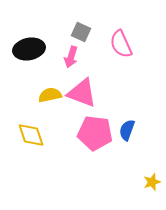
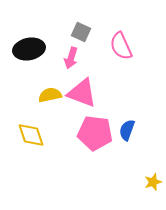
pink semicircle: moved 2 px down
pink arrow: moved 1 px down
yellow star: moved 1 px right
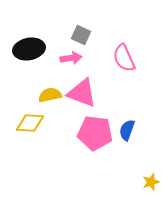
gray square: moved 3 px down
pink semicircle: moved 3 px right, 12 px down
pink arrow: rotated 115 degrees counterclockwise
yellow diamond: moved 1 px left, 12 px up; rotated 68 degrees counterclockwise
yellow star: moved 2 px left
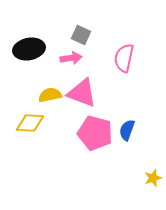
pink semicircle: rotated 36 degrees clockwise
pink pentagon: rotated 8 degrees clockwise
yellow star: moved 2 px right, 4 px up
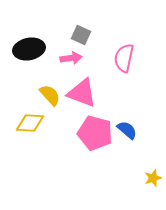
yellow semicircle: rotated 60 degrees clockwise
blue semicircle: rotated 110 degrees clockwise
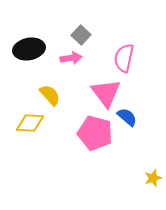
gray square: rotated 18 degrees clockwise
pink triangle: moved 24 px right; rotated 32 degrees clockwise
blue semicircle: moved 13 px up
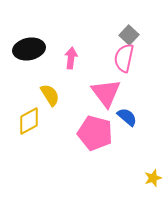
gray square: moved 48 px right
pink arrow: rotated 75 degrees counterclockwise
yellow semicircle: rotated 10 degrees clockwise
yellow diamond: moved 1 px left, 2 px up; rotated 32 degrees counterclockwise
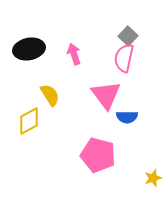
gray square: moved 1 px left, 1 px down
pink arrow: moved 3 px right, 4 px up; rotated 25 degrees counterclockwise
pink triangle: moved 2 px down
blue semicircle: rotated 140 degrees clockwise
pink pentagon: moved 3 px right, 22 px down
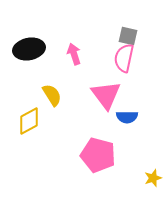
gray square: rotated 30 degrees counterclockwise
yellow semicircle: moved 2 px right
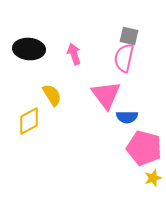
gray square: moved 1 px right
black ellipse: rotated 16 degrees clockwise
pink pentagon: moved 46 px right, 7 px up
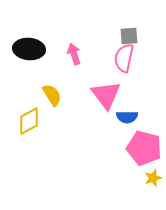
gray square: rotated 18 degrees counterclockwise
